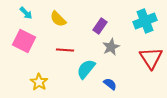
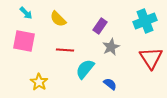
pink square: rotated 15 degrees counterclockwise
cyan semicircle: moved 1 px left
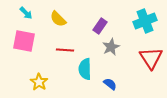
cyan semicircle: rotated 40 degrees counterclockwise
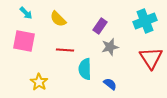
gray star: moved 1 px left; rotated 12 degrees clockwise
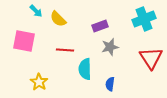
cyan arrow: moved 10 px right, 2 px up
cyan cross: moved 1 px left, 2 px up
purple rectangle: rotated 35 degrees clockwise
blue semicircle: rotated 120 degrees counterclockwise
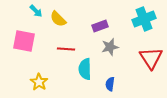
red line: moved 1 px right, 1 px up
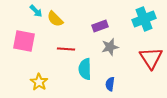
yellow semicircle: moved 3 px left
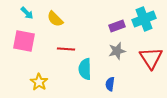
cyan arrow: moved 9 px left, 2 px down
purple rectangle: moved 17 px right
gray star: moved 7 px right, 4 px down
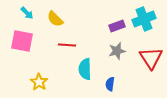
pink square: moved 2 px left
red line: moved 1 px right, 4 px up
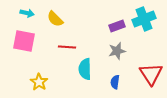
cyan arrow: rotated 32 degrees counterclockwise
pink square: moved 2 px right
red line: moved 2 px down
red triangle: moved 16 px down
blue semicircle: moved 5 px right, 2 px up
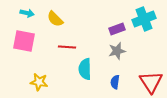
purple rectangle: moved 3 px down
red triangle: moved 8 px down
yellow star: rotated 24 degrees counterclockwise
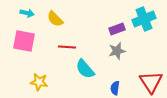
cyan semicircle: rotated 40 degrees counterclockwise
blue semicircle: moved 6 px down
